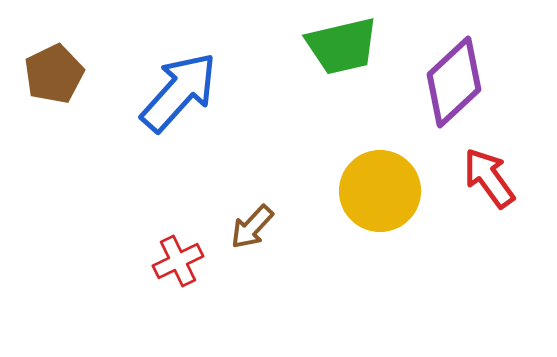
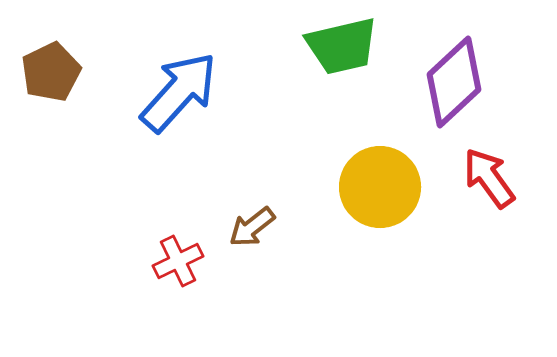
brown pentagon: moved 3 px left, 2 px up
yellow circle: moved 4 px up
brown arrow: rotated 9 degrees clockwise
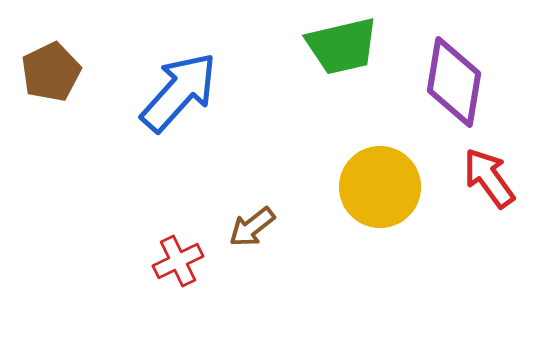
purple diamond: rotated 38 degrees counterclockwise
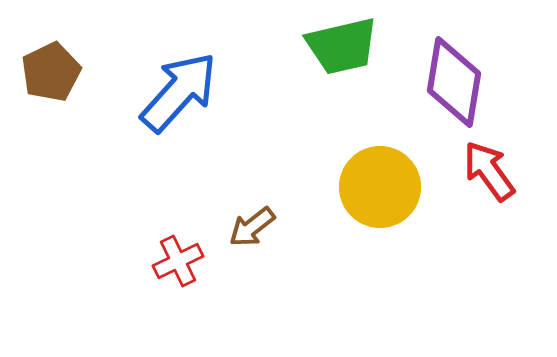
red arrow: moved 7 px up
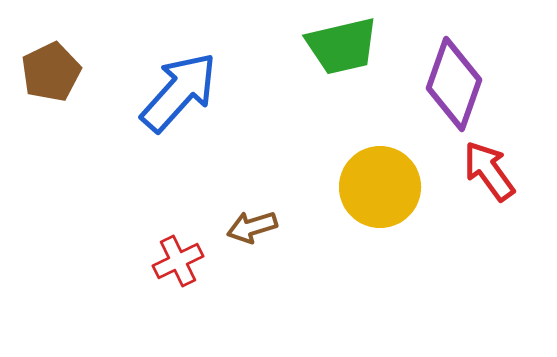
purple diamond: moved 2 px down; rotated 10 degrees clockwise
brown arrow: rotated 21 degrees clockwise
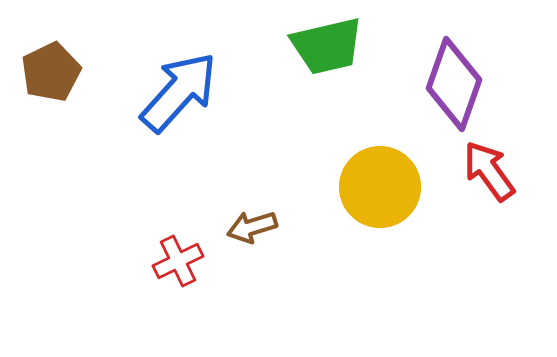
green trapezoid: moved 15 px left
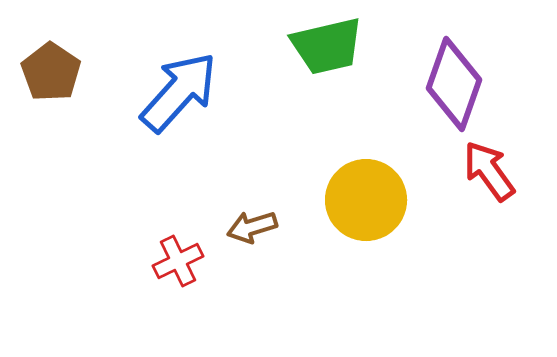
brown pentagon: rotated 12 degrees counterclockwise
yellow circle: moved 14 px left, 13 px down
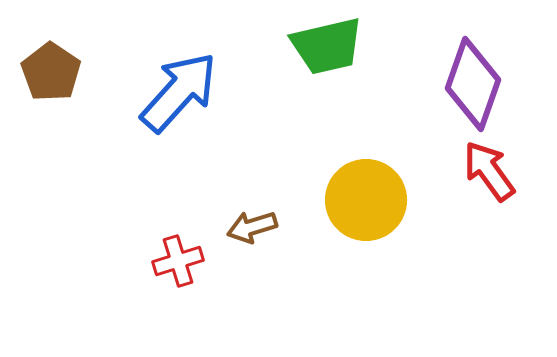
purple diamond: moved 19 px right
red cross: rotated 9 degrees clockwise
